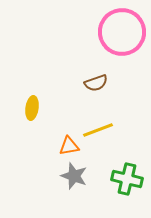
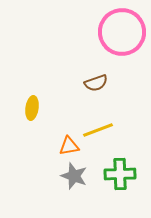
green cross: moved 7 px left, 5 px up; rotated 16 degrees counterclockwise
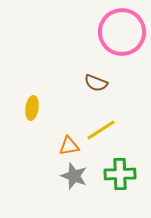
brown semicircle: rotated 40 degrees clockwise
yellow line: moved 3 px right; rotated 12 degrees counterclockwise
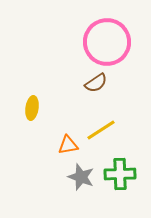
pink circle: moved 15 px left, 10 px down
brown semicircle: rotated 55 degrees counterclockwise
orange triangle: moved 1 px left, 1 px up
gray star: moved 7 px right, 1 px down
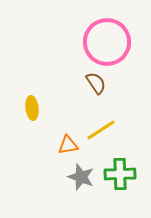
brown semicircle: rotated 90 degrees counterclockwise
yellow ellipse: rotated 15 degrees counterclockwise
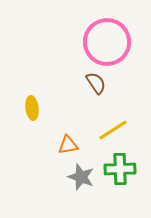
yellow line: moved 12 px right
green cross: moved 5 px up
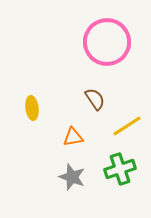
brown semicircle: moved 1 px left, 16 px down
yellow line: moved 14 px right, 4 px up
orange triangle: moved 5 px right, 8 px up
green cross: rotated 16 degrees counterclockwise
gray star: moved 9 px left
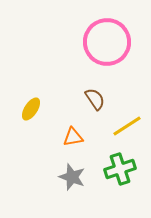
yellow ellipse: moved 1 px left, 1 px down; rotated 40 degrees clockwise
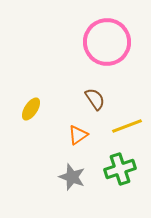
yellow line: rotated 12 degrees clockwise
orange triangle: moved 5 px right, 2 px up; rotated 25 degrees counterclockwise
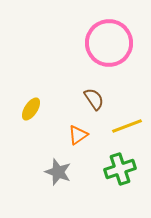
pink circle: moved 2 px right, 1 px down
brown semicircle: moved 1 px left
gray star: moved 14 px left, 5 px up
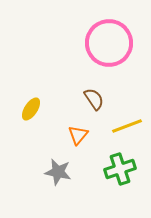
orange triangle: rotated 15 degrees counterclockwise
gray star: rotated 8 degrees counterclockwise
